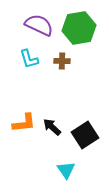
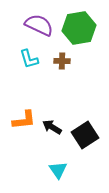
orange L-shape: moved 3 px up
black arrow: rotated 12 degrees counterclockwise
cyan triangle: moved 8 px left
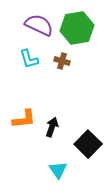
green hexagon: moved 2 px left
brown cross: rotated 14 degrees clockwise
orange L-shape: moved 1 px up
black arrow: rotated 78 degrees clockwise
black square: moved 3 px right, 9 px down; rotated 12 degrees counterclockwise
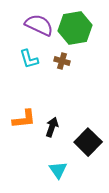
green hexagon: moved 2 px left
black square: moved 2 px up
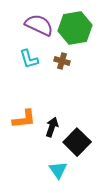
black square: moved 11 px left
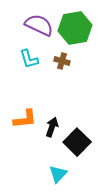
orange L-shape: moved 1 px right
cyan triangle: moved 4 px down; rotated 18 degrees clockwise
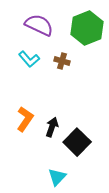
green hexagon: moved 12 px right; rotated 12 degrees counterclockwise
cyan L-shape: rotated 25 degrees counterclockwise
orange L-shape: rotated 50 degrees counterclockwise
cyan triangle: moved 1 px left, 3 px down
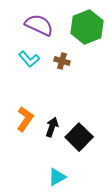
green hexagon: moved 1 px up
black square: moved 2 px right, 5 px up
cyan triangle: rotated 18 degrees clockwise
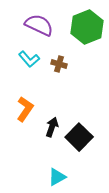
brown cross: moved 3 px left, 3 px down
orange L-shape: moved 10 px up
